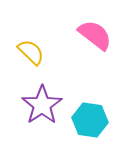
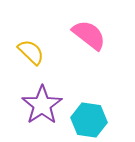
pink semicircle: moved 6 px left
cyan hexagon: moved 1 px left
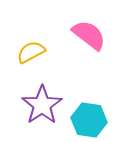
yellow semicircle: rotated 72 degrees counterclockwise
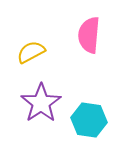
pink semicircle: rotated 123 degrees counterclockwise
purple star: moved 1 px left, 2 px up
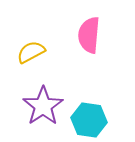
purple star: moved 2 px right, 3 px down
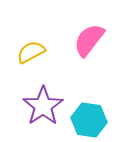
pink semicircle: moved 5 px down; rotated 33 degrees clockwise
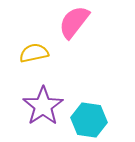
pink semicircle: moved 15 px left, 18 px up
yellow semicircle: moved 3 px right, 1 px down; rotated 16 degrees clockwise
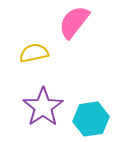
purple star: moved 1 px down
cyan hexagon: moved 2 px right, 1 px up; rotated 16 degrees counterclockwise
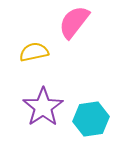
yellow semicircle: moved 1 px up
